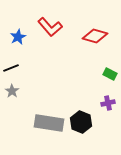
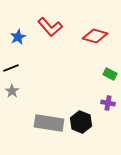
purple cross: rotated 24 degrees clockwise
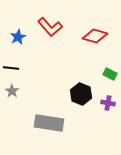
black line: rotated 28 degrees clockwise
black hexagon: moved 28 px up
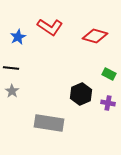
red L-shape: rotated 15 degrees counterclockwise
green rectangle: moved 1 px left
black hexagon: rotated 15 degrees clockwise
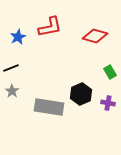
red L-shape: rotated 45 degrees counterclockwise
black line: rotated 28 degrees counterclockwise
green rectangle: moved 1 px right, 2 px up; rotated 32 degrees clockwise
gray rectangle: moved 16 px up
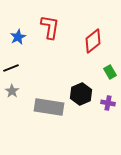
red L-shape: rotated 70 degrees counterclockwise
red diamond: moved 2 px left, 5 px down; rotated 55 degrees counterclockwise
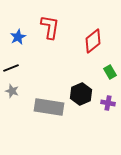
gray star: rotated 16 degrees counterclockwise
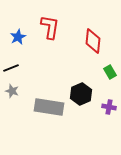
red diamond: rotated 45 degrees counterclockwise
purple cross: moved 1 px right, 4 px down
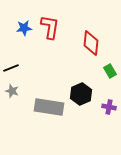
blue star: moved 6 px right, 9 px up; rotated 21 degrees clockwise
red diamond: moved 2 px left, 2 px down
green rectangle: moved 1 px up
